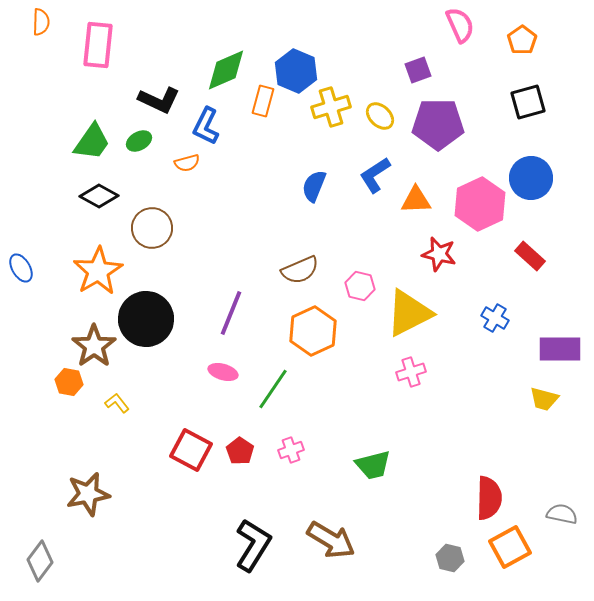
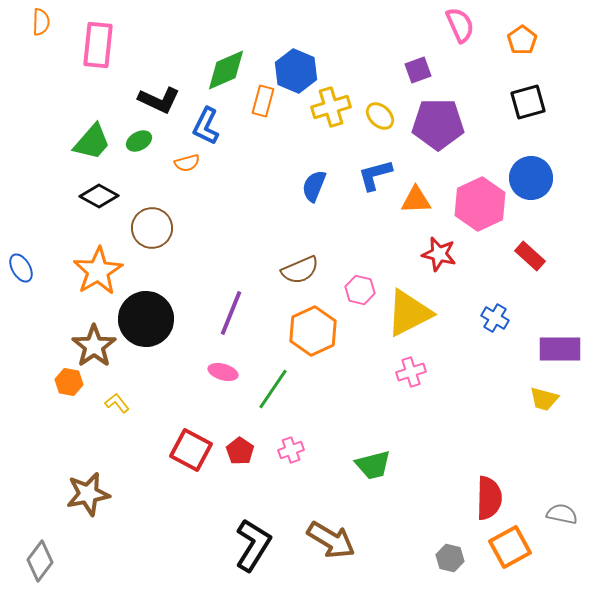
green trapezoid at (92, 142): rotated 6 degrees clockwise
blue L-shape at (375, 175): rotated 18 degrees clockwise
pink hexagon at (360, 286): moved 4 px down
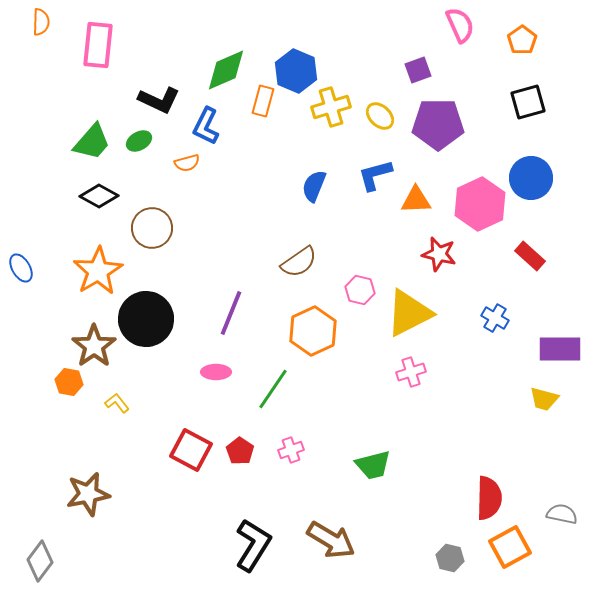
brown semicircle at (300, 270): moved 1 px left, 8 px up; rotated 12 degrees counterclockwise
pink ellipse at (223, 372): moved 7 px left; rotated 16 degrees counterclockwise
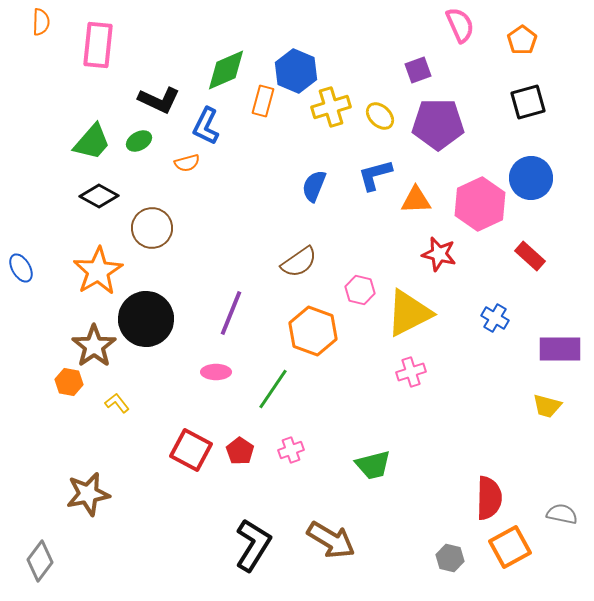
orange hexagon at (313, 331): rotated 15 degrees counterclockwise
yellow trapezoid at (544, 399): moved 3 px right, 7 px down
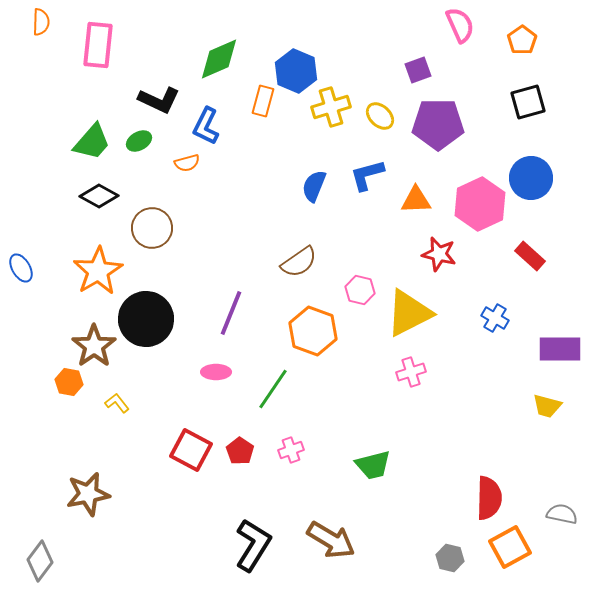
green diamond at (226, 70): moved 7 px left, 11 px up
blue L-shape at (375, 175): moved 8 px left
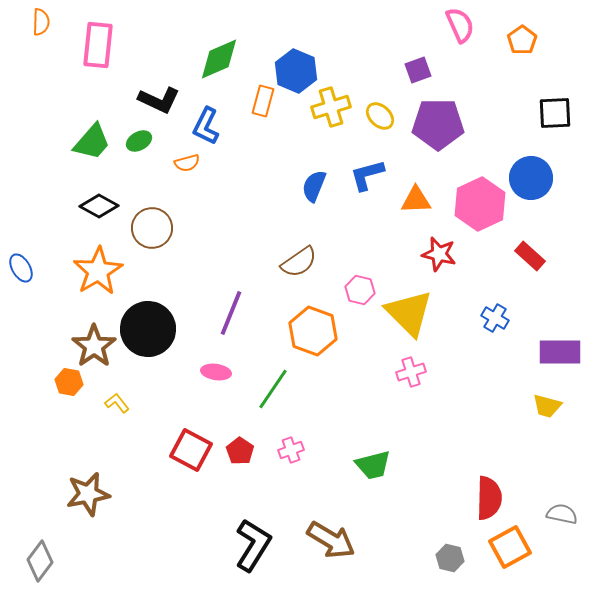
black square at (528, 102): moved 27 px right, 11 px down; rotated 12 degrees clockwise
black diamond at (99, 196): moved 10 px down
yellow triangle at (409, 313): rotated 48 degrees counterclockwise
black circle at (146, 319): moved 2 px right, 10 px down
purple rectangle at (560, 349): moved 3 px down
pink ellipse at (216, 372): rotated 8 degrees clockwise
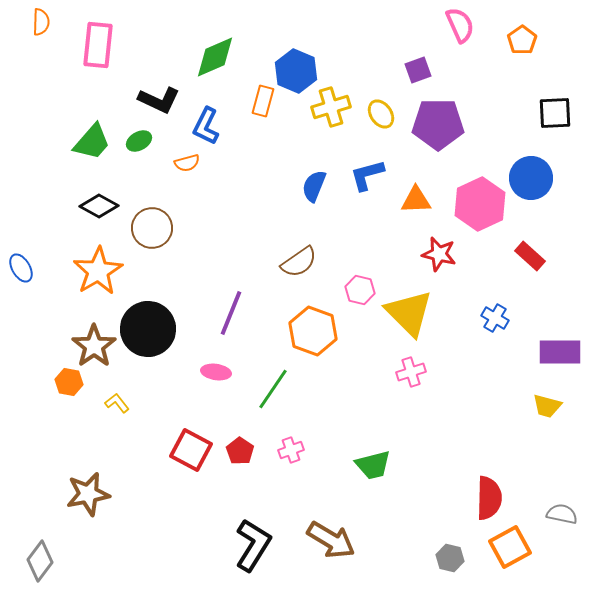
green diamond at (219, 59): moved 4 px left, 2 px up
yellow ellipse at (380, 116): moved 1 px right, 2 px up; rotated 12 degrees clockwise
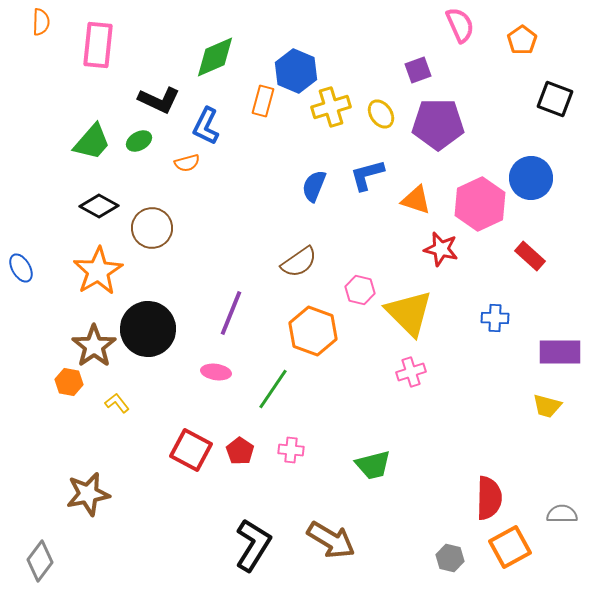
black square at (555, 113): moved 14 px up; rotated 24 degrees clockwise
orange triangle at (416, 200): rotated 20 degrees clockwise
red star at (439, 254): moved 2 px right, 5 px up
blue cross at (495, 318): rotated 28 degrees counterclockwise
pink cross at (291, 450): rotated 25 degrees clockwise
gray semicircle at (562, 514): rotated 12 degrees counterclockwise
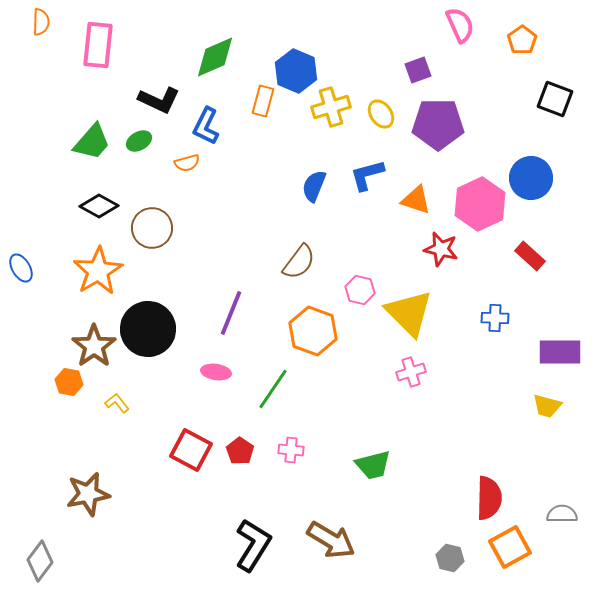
brown semicircle at (299, 262): rotated 18 degrees counterclockwise
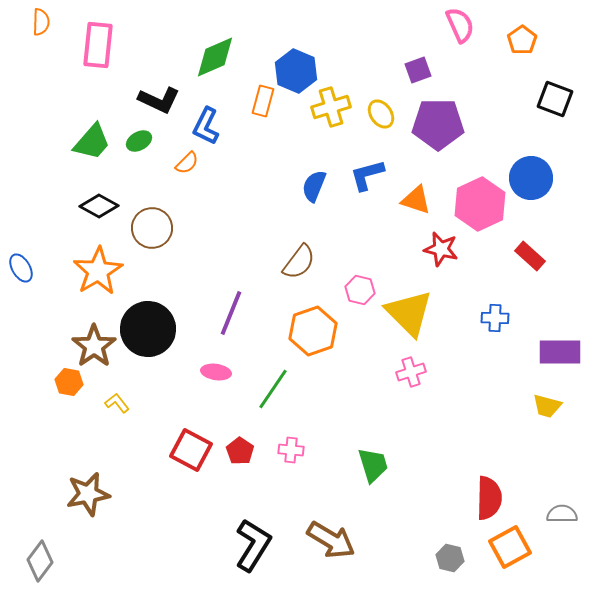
orange semicircle at (187, 163): rotated 30 degrees counterclockwise
orange hexagon at (313, 331): rotated 21 degrees clockwise
green trapezoid at (373, 465): rotated 93 degrees counterclockwise
